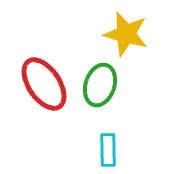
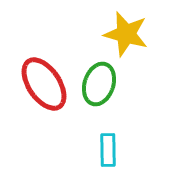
green ellipse: moved 1 px left, 1 px up
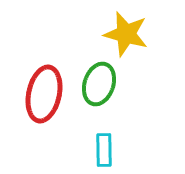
red ellipse: moved 10 px down; rotated 46 degrees clockwise
cyan rectangle: moved 4 px left
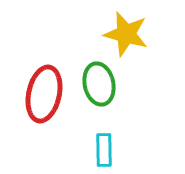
green ellipse: rotated 30 degrees counterclockwise
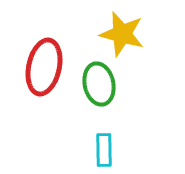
yellow star: moved 4 px left
red ellipse: moved 27 px up
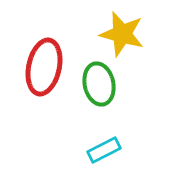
cyan rectangle: rotated 64 degrees clockwise
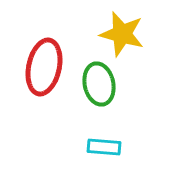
cyan rectangle: moved 3 px up; rotated 32 degrees clockwise
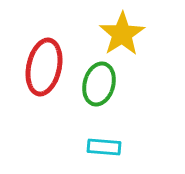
yellow star: rotated 24 degrees clockwise
green ellipse: rotated 27 degrees clockwise
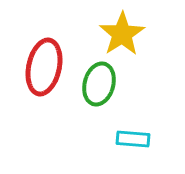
cyan rectangle: moved 29 px right, 8 px up
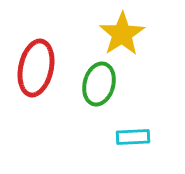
red ellipse: moved 8 px left, 1 px down
cyan rectangle: moved 2 px up; rotated 8 degrees counterclockwise
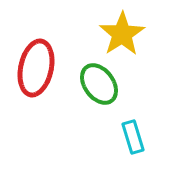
green ellipse: rotated 51 degrees counterclockwise
cyan rectangle: rotated 76 degrees clockwise
